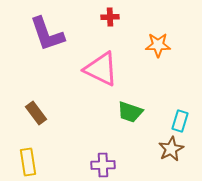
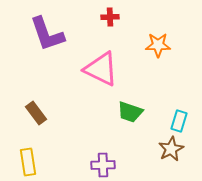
cyan rectangle: moved 1 px left
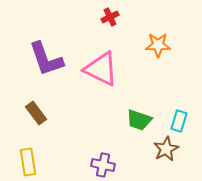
red cross: rotated 24 degrees counterclockwise
purple L-shape: moved 1 px left, 25 px down
green trapezoid: moved 9 px right, 8 px down
brown star: moved 5 px left
purple cross: rotated 15 degrees clockwise
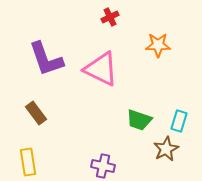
purple cross: moved 1 px down
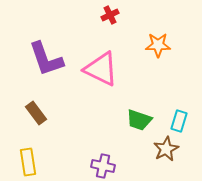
red cross: moved 2 px up
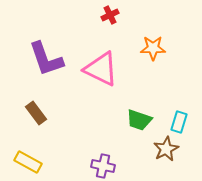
orange star: moved 5 px left, 3 px down
cyan rectangle: moved 1 px down
yellow rectangle: rotated 52 degrees counterclockwise
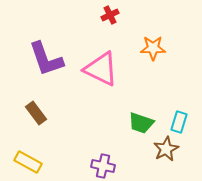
green trapezoid: moved 2 px right, 3 px down
